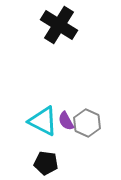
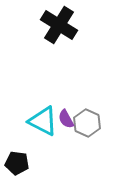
purple semicircle: moved 2 px up
black pentagon: moved 29 px left
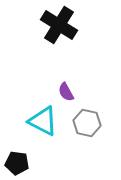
purple semicircle: moved 27 px up
gray hexagon: rotated 12 degrees counterclockwise
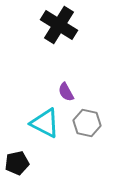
cyan triangle: moved 2 px right, 2 px down
black pentagon: rotated 20 degrees counterclockwise
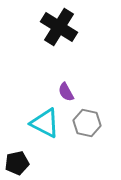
black cross: moved 2 px down
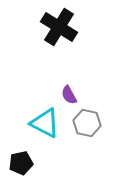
purple semicircle: moved 3 px right, 3 px down
black pentagon: moved 4 px right
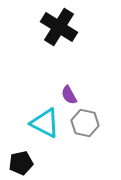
gray hexagon: moved 2 px left
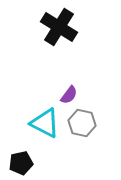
purple semicircle: rotated 114 degrees counterclockwise
gray hexagon: moved 3 px left
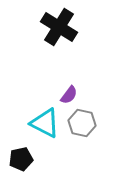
black pentagon: moved 4 px up
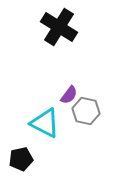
gray hexagon: moved 4 px right, 12 px up
